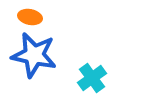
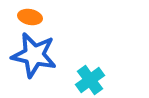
cyan cross: moved 2 px left, 2 px down
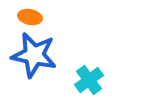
cyan cross: moved 1 px left
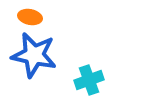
cyan cross: rotated 16 degrees clockwise
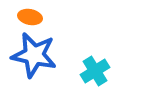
cyan cross: moved 6 px right, 9 px up; rotated 12 degrees counterclockwise
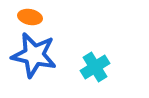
cyan cross: moved 4 px up
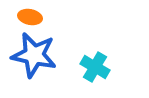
cyan cross: rotated 28 degrees counterclockwise
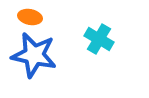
cyan cross: moved 4 px right, 28 px up
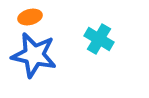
orange ellipse: rotated 25 degrees counterclockwise
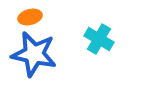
blue star: moved 1 px up
